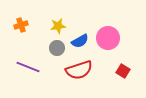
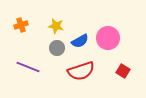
yellow star: moved 2 px left; rotated 21 degrees clockwise
red semicircle: moved 2 px right, 1 px down
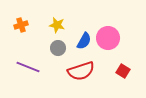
yellow star: moved 1 px right, 1 px up
blue semicircle: moved 4 px right; rotated 30 degrees counterclockwise
gray circle: moved 1 px right
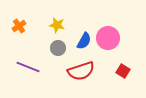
orange cross: moved 2 px left, 1 px down; rotated 16 degrees counterclockwise
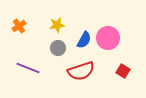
yellow star: rotated 21 degrees counterclockwise
blue semicircle: moved 1 px up
purple line: moved 1 px down
